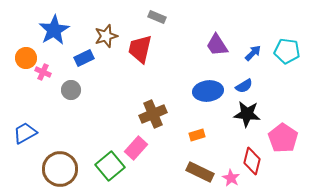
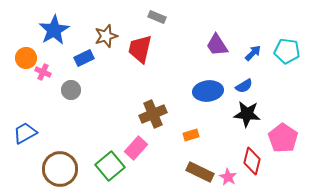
orange rectangle: moved 6 px left
pink star: moved 3 px left, 1 px up
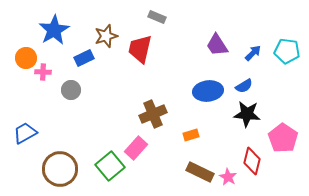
pink cross: rotated 21 degrees counterclockwise
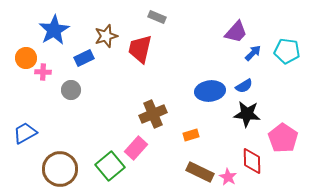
purple trapezoid: moved 19 px right, 13 px up; rotated 105 degrees counterclockwise
blue ellipse: moved 2 px right
red diamond: rotated 16 degrees counterclockwise
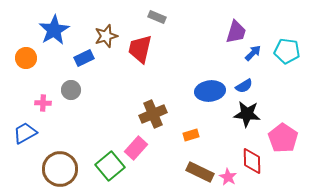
purple trapezoid: rotated 25 degrees counterclockwise
pink cross: moved 31 px down
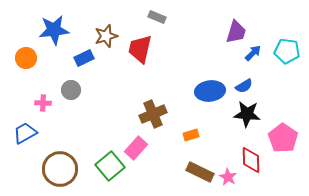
blue star: rotated 24 degrees clockwise
red diamond: moved 1 px left, 1 px up
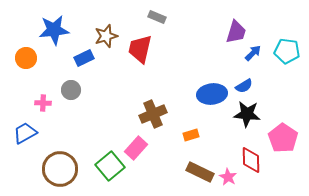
blue ellipse: moved 2 px right, 3 px down
